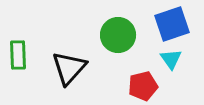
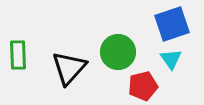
green circle: moved 17 px down
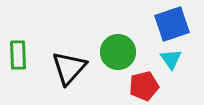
red pentagon: moved 1 px right
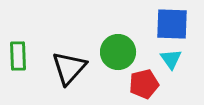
blue square: rotated 21 degrees clockwise
green rectangle: moved 1 px down
red pentagon: moved 2 px up
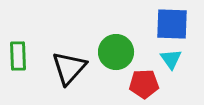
green circle: moved 2 px left
red pentagon: rotated 12 degrees clockwise
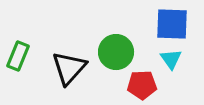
green rectangle: rotated 24 degrees clockwise
red pentagon: moved 2 px left, 1 px down
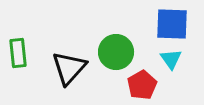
green rectangle: moved 3 px up; rotated 28 degrees counterclockwise
red pentagon: rotated 28 degrees counterclockwise
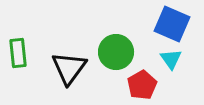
blue square: rotated 21 degrees clockwise
black triangle: rotated 6 degrees counterclockwise
